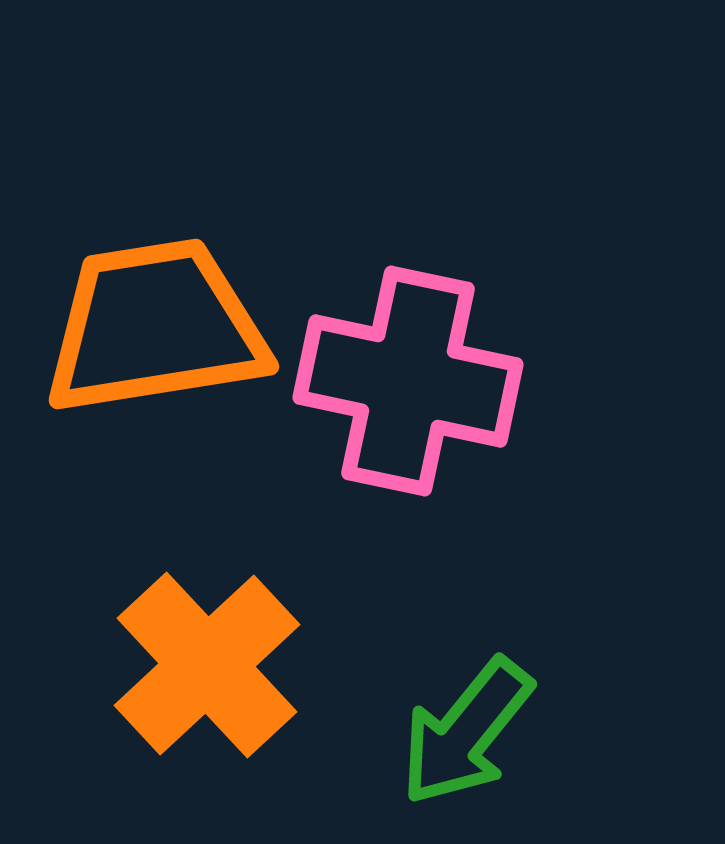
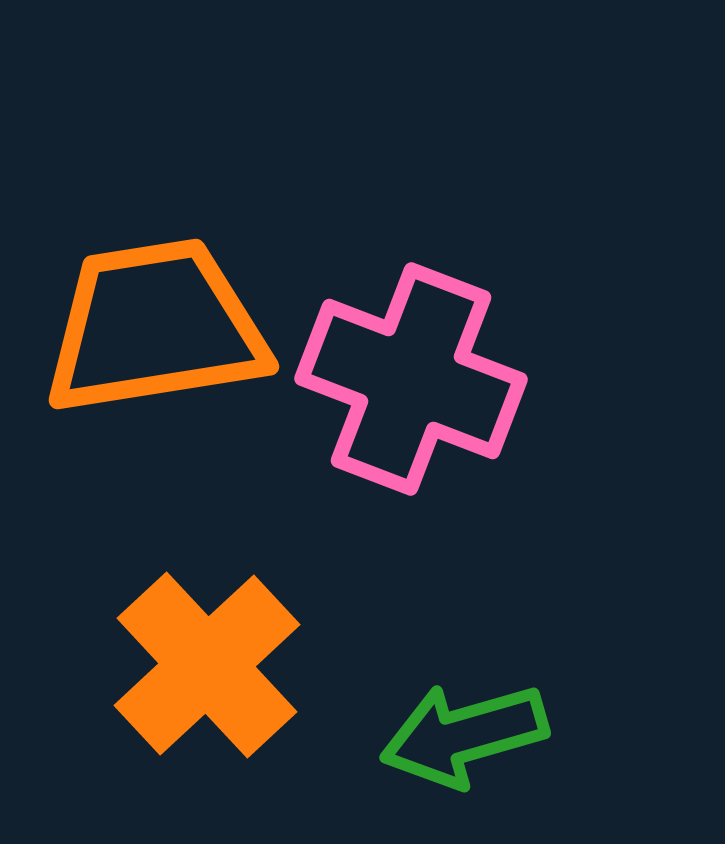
pink cross: moved 3 px right, 2 px up; rotated 9 degrees clockwise
green arrow: moved 2 px left, 3 px down; rotated 35 degrees clockwise
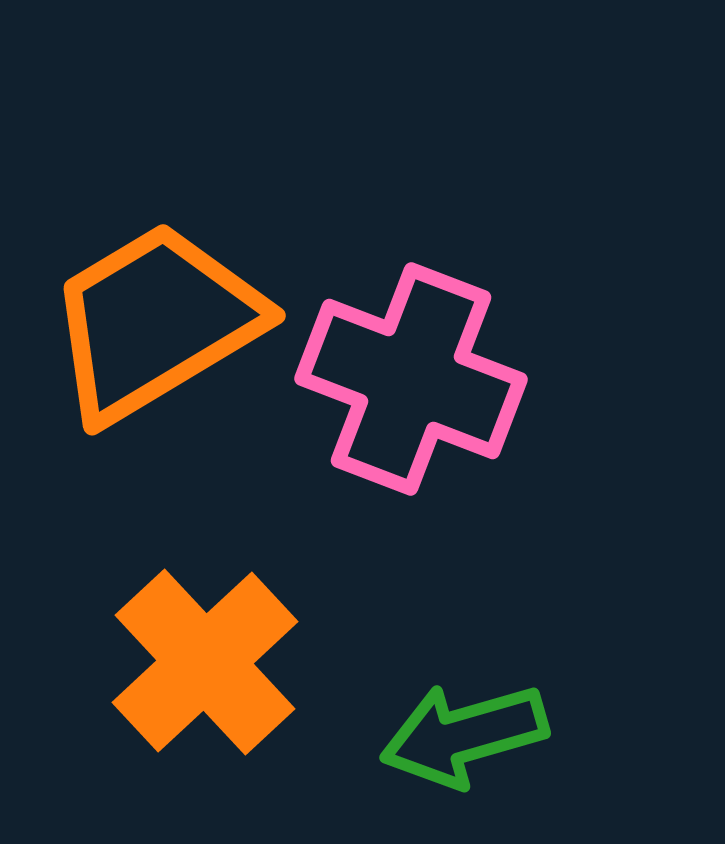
orange trapezoid: moved 5 px up; rotated 22 degrees counterclockwise
orange cross: moved 2 px left, 3 px up
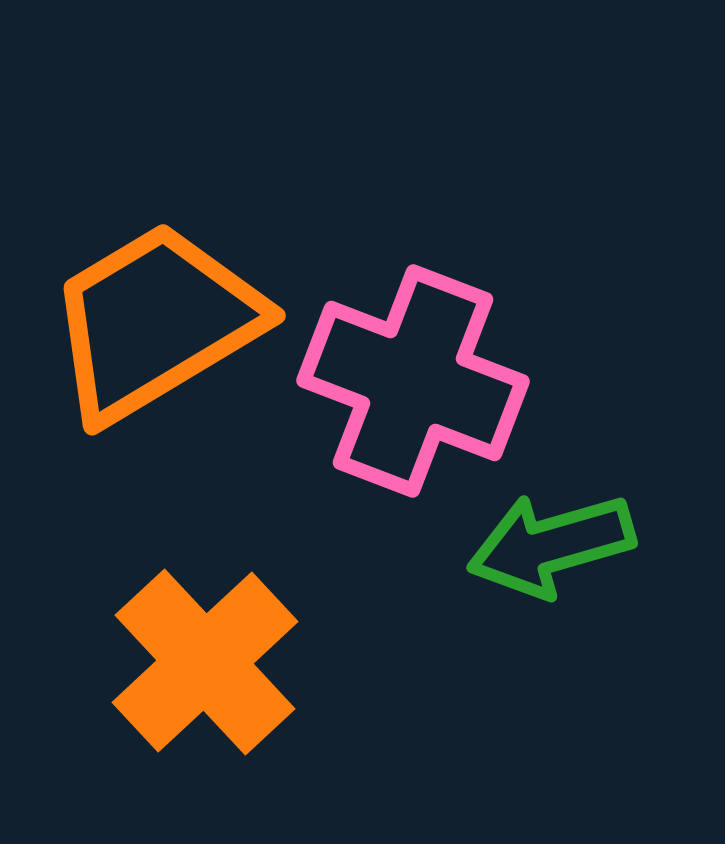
pink cross: moved 2 px right, 2 px down
green arrow: moved 87 px right, 190 px up
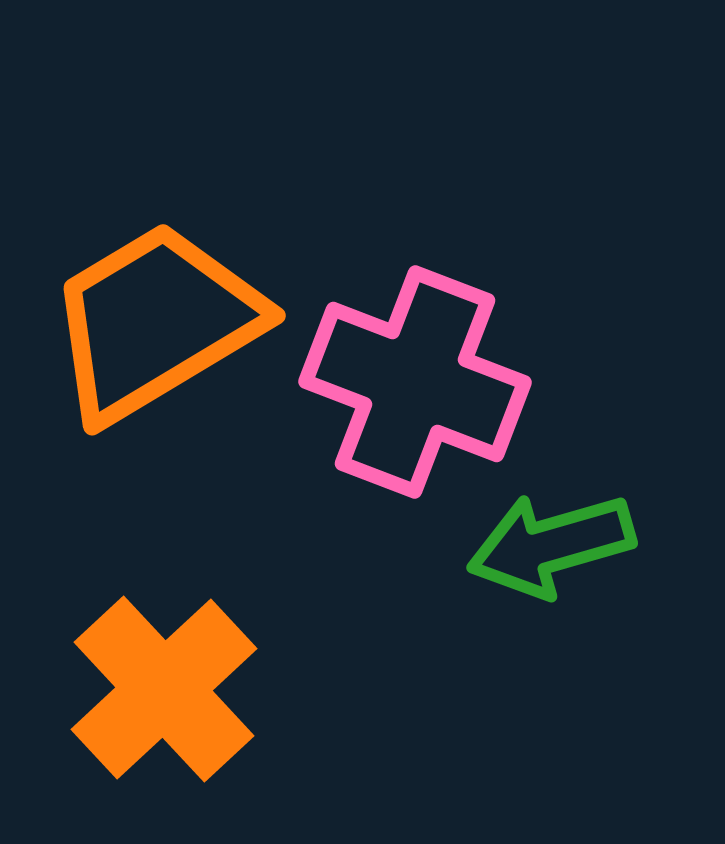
pink cross: moved 2 px right, 1 px down
orange cross: moved 41 px left, 27 px down
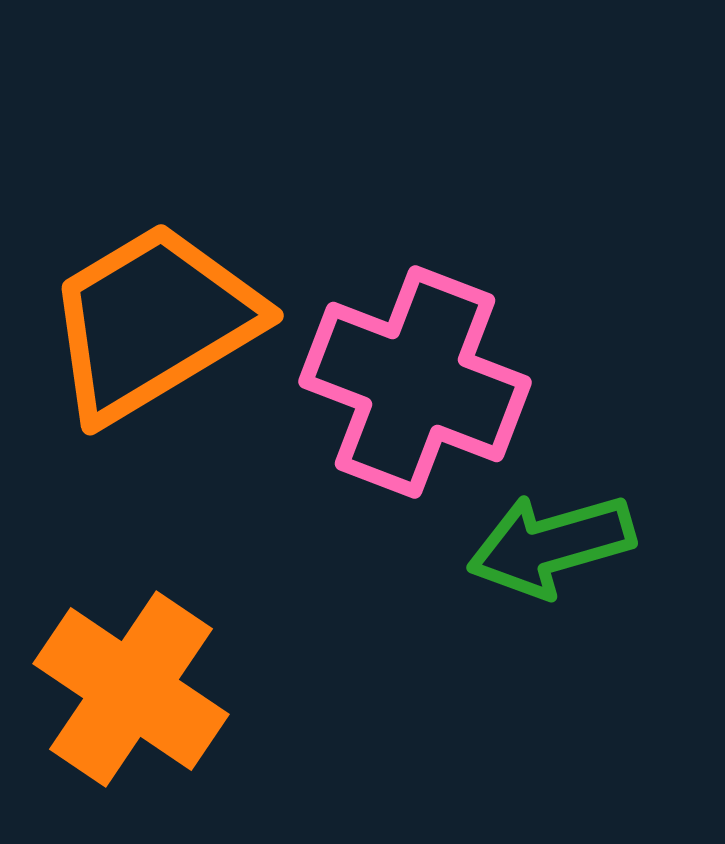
orange trapezoid: moved 2 px left
orange cross: moved 33 px left; rotated 13 degrees counterclockwise
